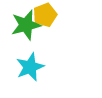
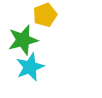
green star: moved 3 px left, 15 px down
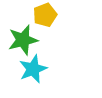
cyan star: moved 3 px right, 2 px down
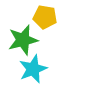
yellow pentagon: moved 2 px down; rotated 30 degrees clockwise
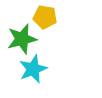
green star: moved 1 px left, 1 px up
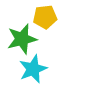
yellow pentagon: rotated 15 degrees counterclockwise
